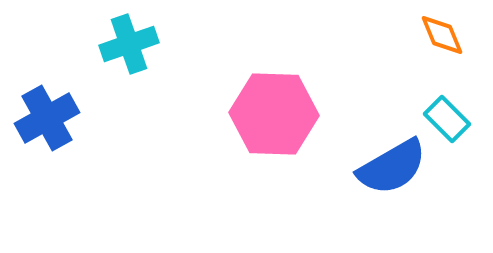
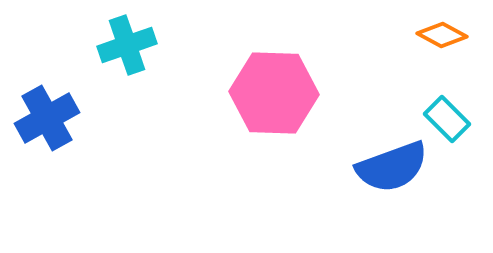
orange diamond: rotated 39 degrees counterclockwise
cyan cross: moved 2 px left, 1 px down
pink hexagon: moved 21 px up
blue semicircle: rotated 10 degrees clockwise
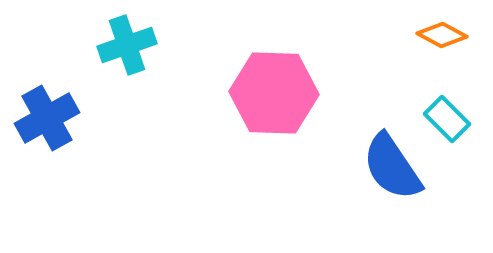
blue semicircle: rotated 76 degrees clockwise
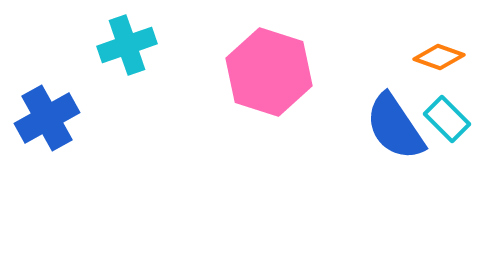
orange diamond: moved 3 px left, 22 px down; rotated 9 degrees counterclockwise
pink hexagon: moved 5 px left, 21 px up; rotated 16 degrees clockwise
blue semicircle: moved 3 px right, 40 px up
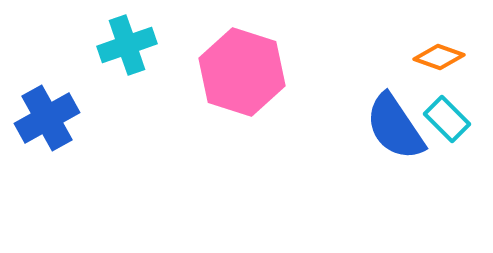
pink hexagon: moved 27 px left
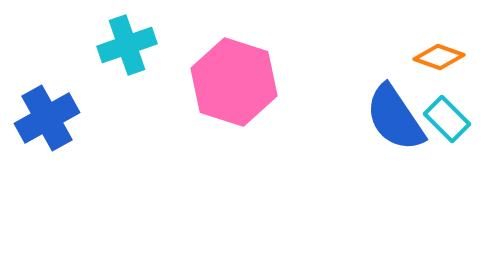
pink hexagon: moved 8 px left, 10 px down
blue semicircle: moved 9 px up
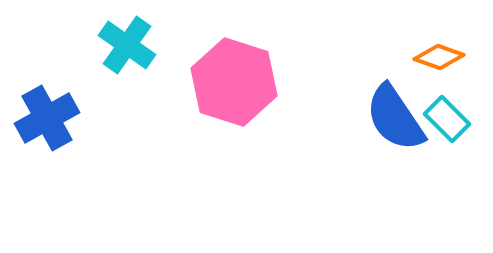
cyan cross: rotated 36 degrees counterclockwise
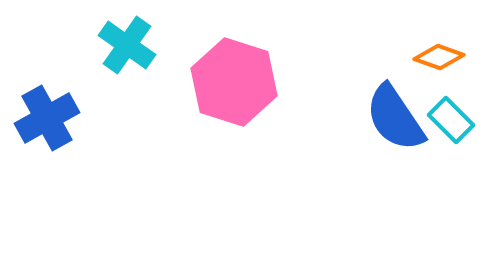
cyan rectangle: moved 4 px right, 1 px down
